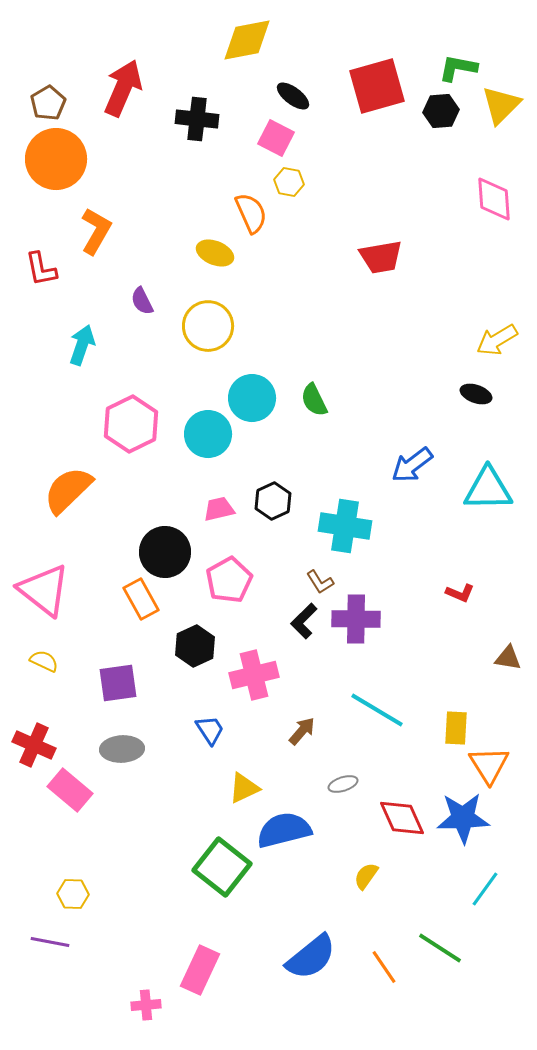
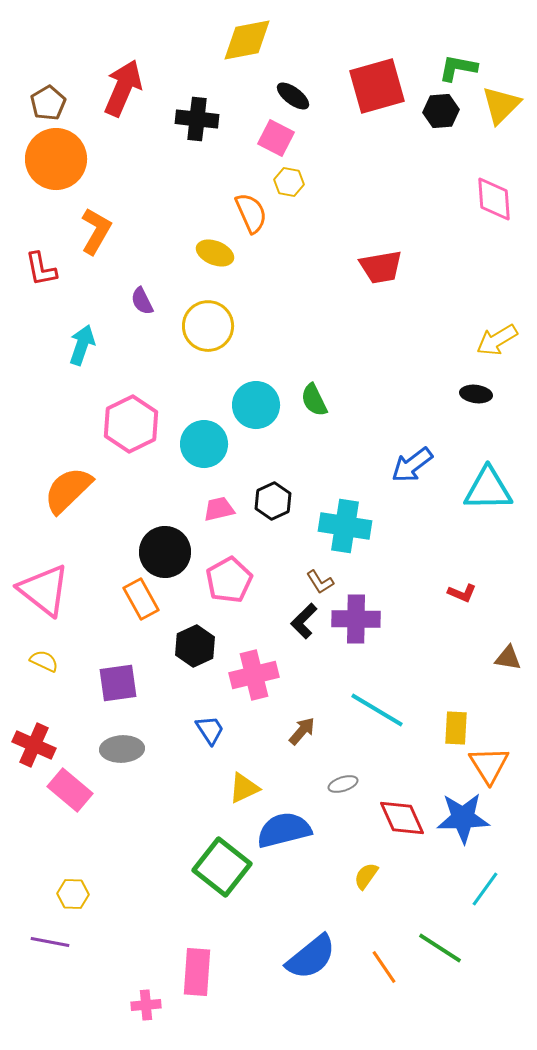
red trapezoid at (381, 257): moved 10 px down
black ellipse at (476, 394): rotated 12 degrees counterclockwise
cyan circle at (252, 398): moved 4 px right, 7 px down
cyan circle at (208, 434): moved 4 px left, 10 px down
red L-shape at (460, 593): moved 2 px right
pink rectangle at (200, 970): moved 3 px left, 2 px down; rotated 21 degrees counterclockwise
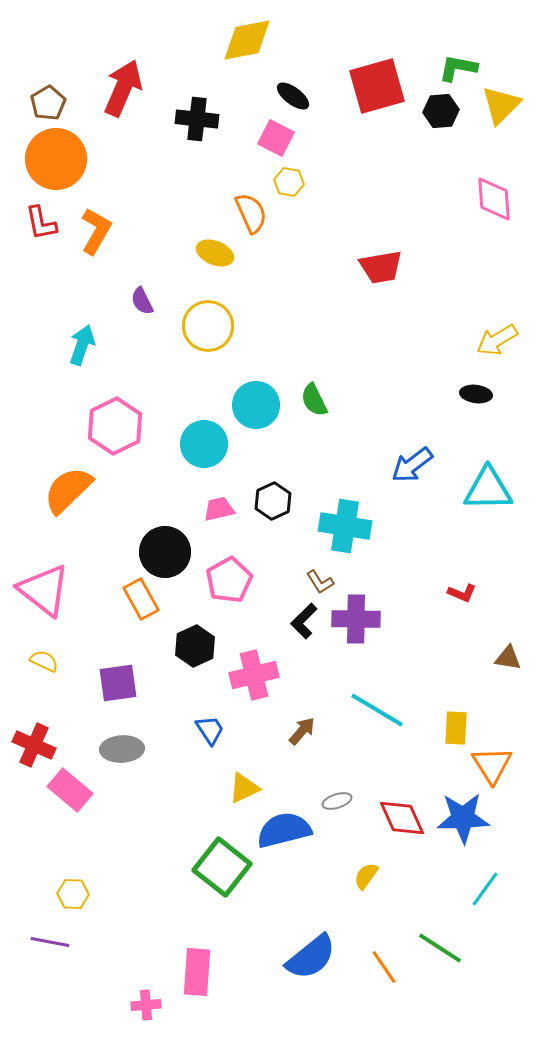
red L-shape at (41, 269): moved 46 px up
pink hexagon at (131, 424): moved 16 px left, 2 px down
orange triangle at (489, 765): moved 3 px right
gray ellipse at (343, 784): moved 6 px left, 17 px down
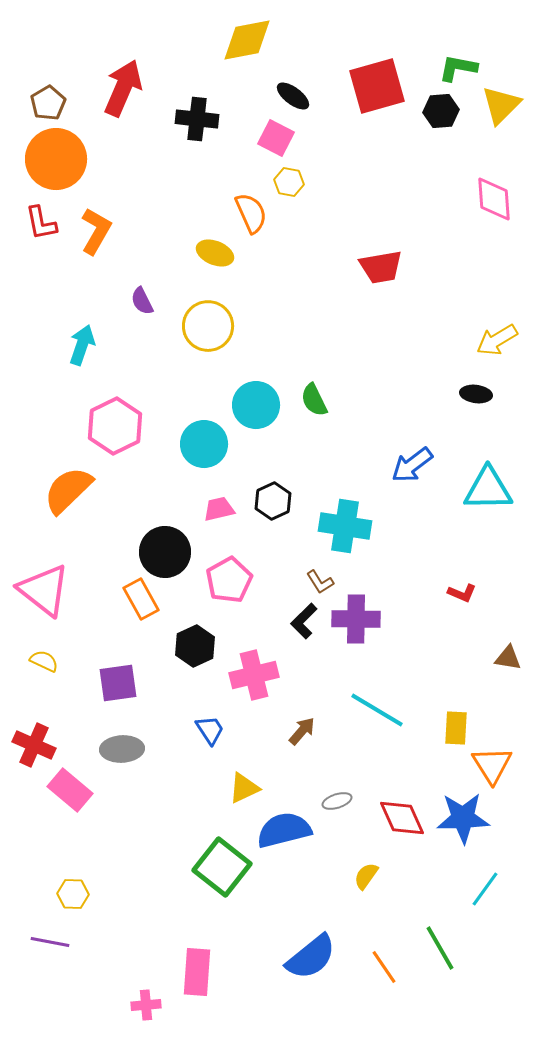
green line at (440, 948): rotated 27 degrees clockwise
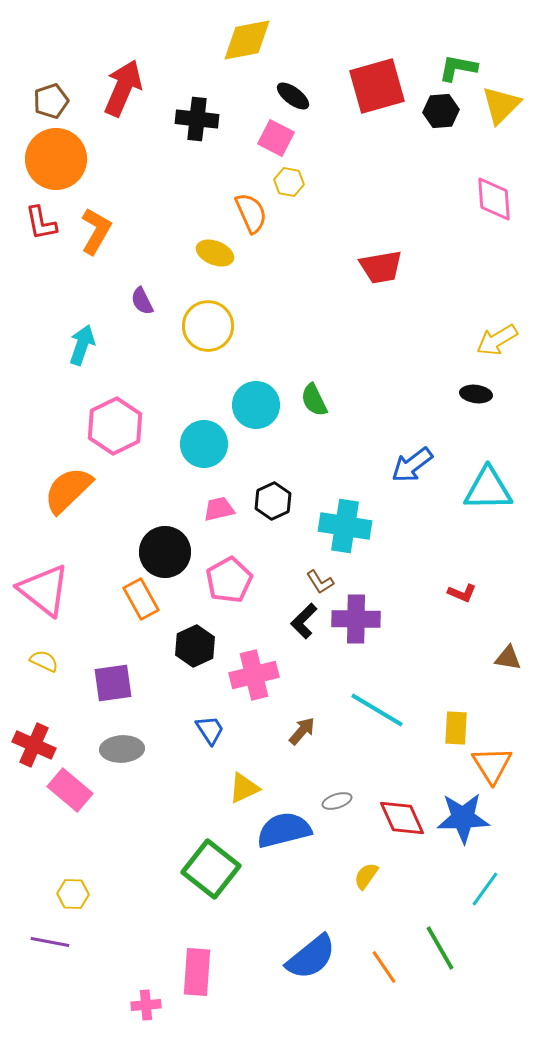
brown pentagon at (48, 103): moved 3 px right, 2 px up; rotated 12 degrees clockwise
purple square at (118, 683): moved 5 px left
green square at (222, 867): moved 11 px left, 2 px down
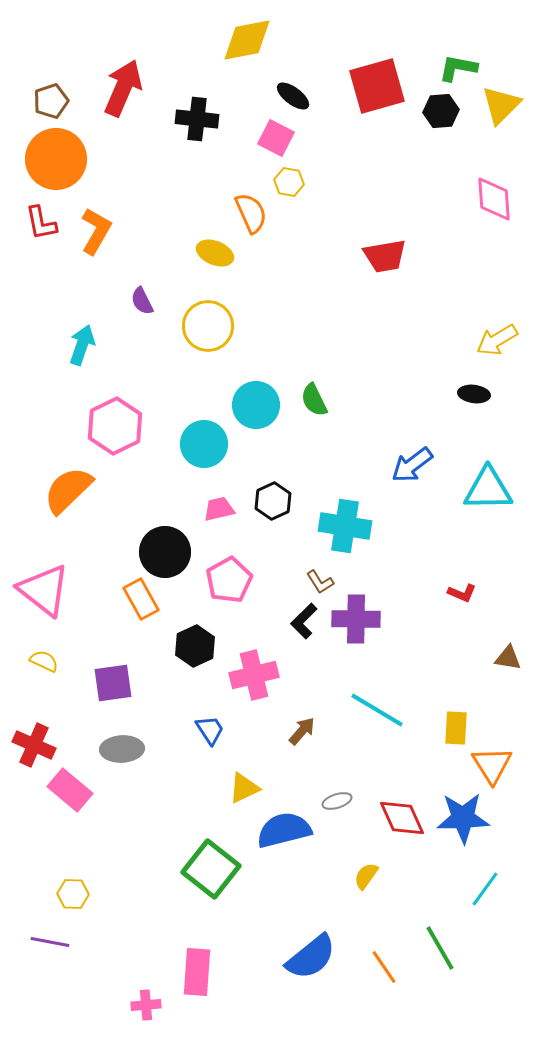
red trapezoid at (381, 267): moved 4 px right, 11 px up
black ellipse at (476, 394): moved 2 px left
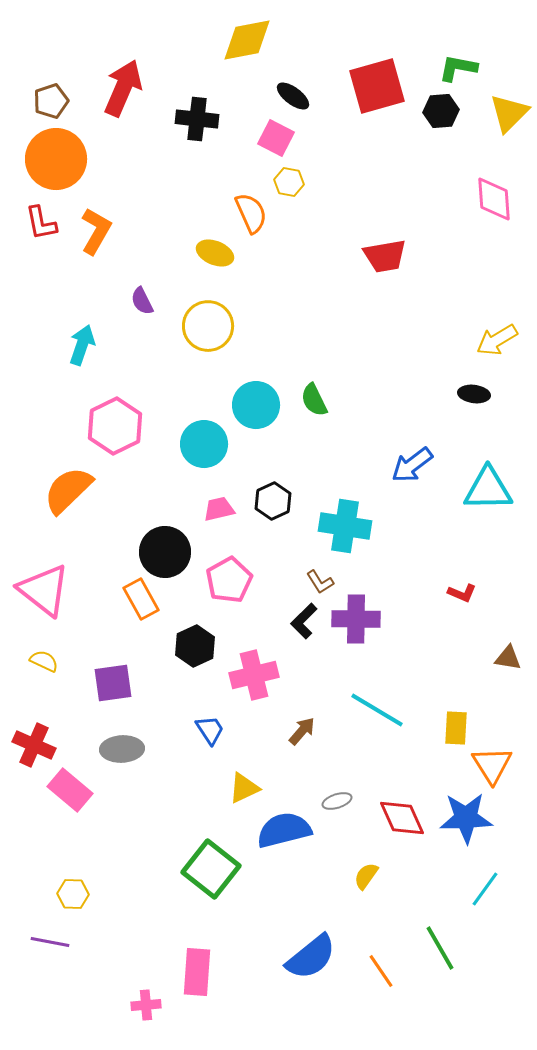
yellow triangle at (501, 105): moved 8 px right, 8 px down
blue star at (463, 818): moved 3 px right
orange line at (384, 967): moved 3 px left, 4 px down
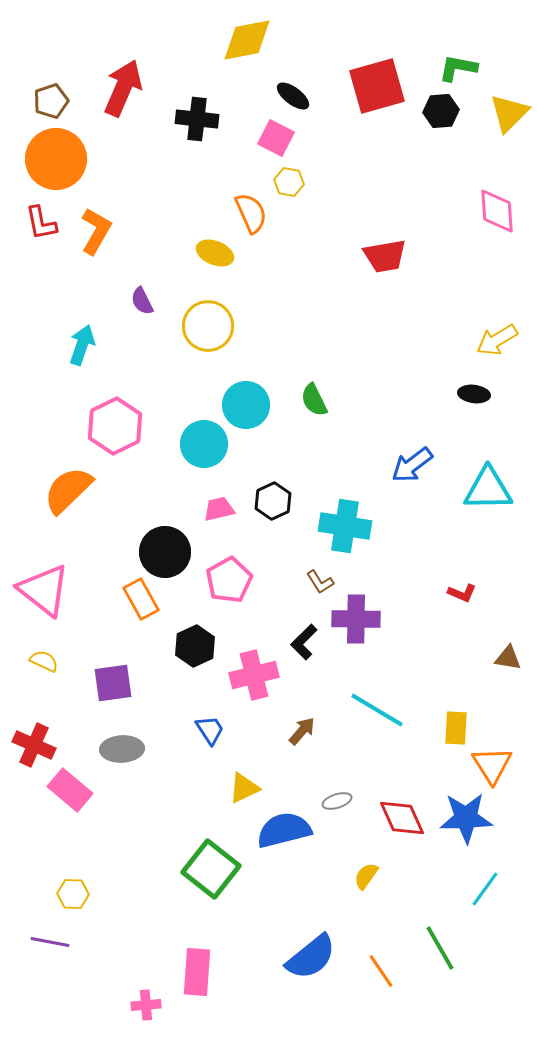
pink diamond at (494, 199): moved 3 px right, 12 px down
cyan circle at (256, 405): moved 10 px left
black L-shape at (304, 621): moved 21 px down
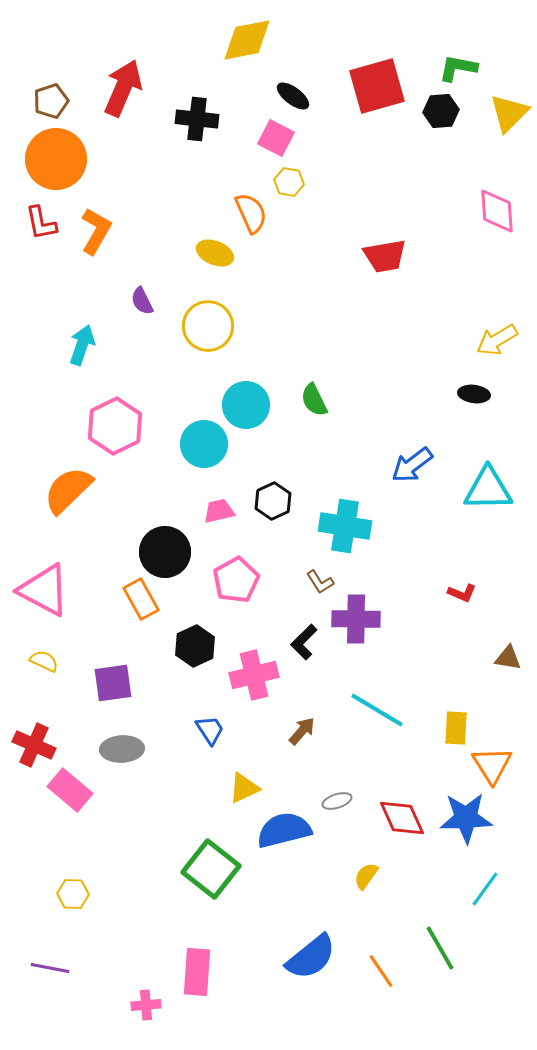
pink trapezoid at (219, 509): moved 2 px down
pink pentagon at (229, 580): moved 7 px right
pink triangle at (44, 590): rotated 10 degrees counterclockwise
purple line at (50, 942): moved 26 px down
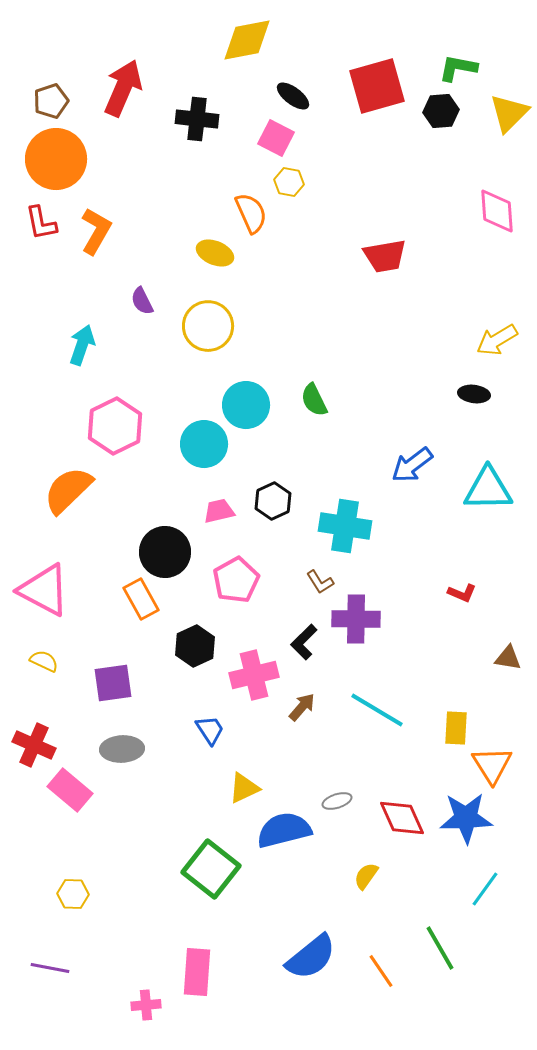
brown arrow at (302, 731): moved 24 px up
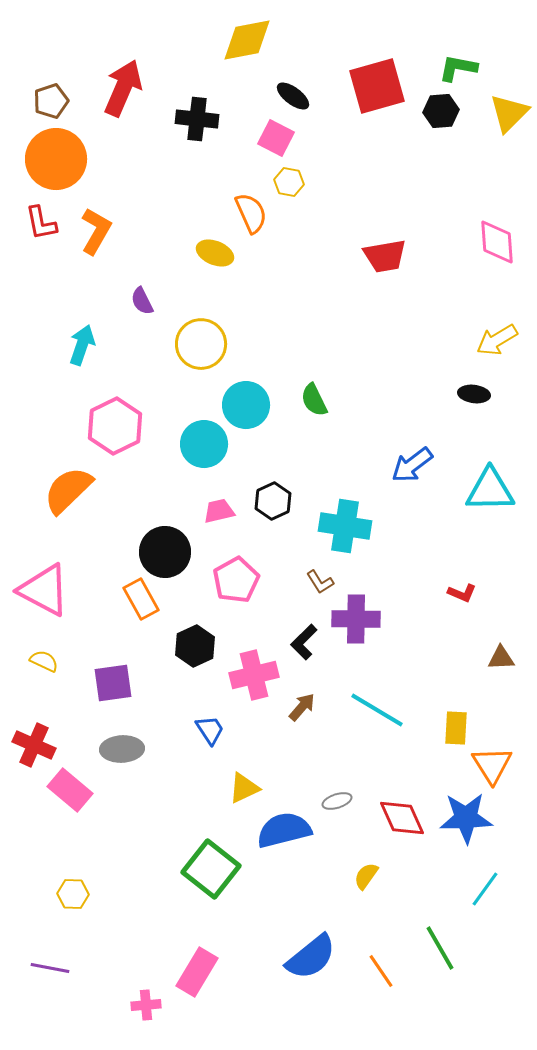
pink diamond at (497, 211): moved 31 px down
yellow circle at (208, 326): moved 7 px left, 18 px down
cyan triangle at (488, 489): moved 2 px right, 1 px down
brown triangle at (508, 658): moved 7 px left; rotated 12 degrees counterclockwise
pink rectangle at (197, 972): rotated 27 degrees clockwise
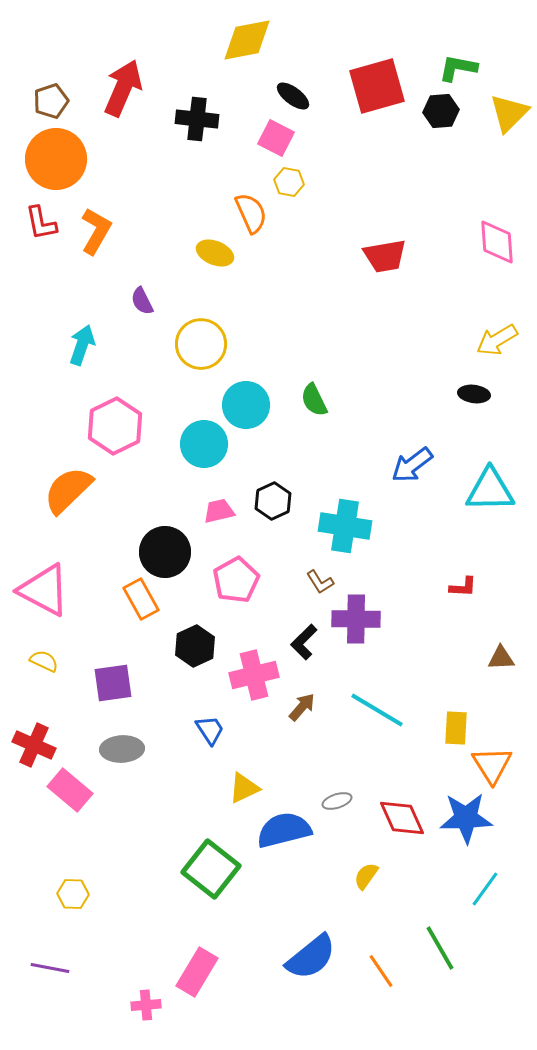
red L-shape at (462, 593): moved 1 px right, 6 px up; rotated 20 degrees counterclockwise
